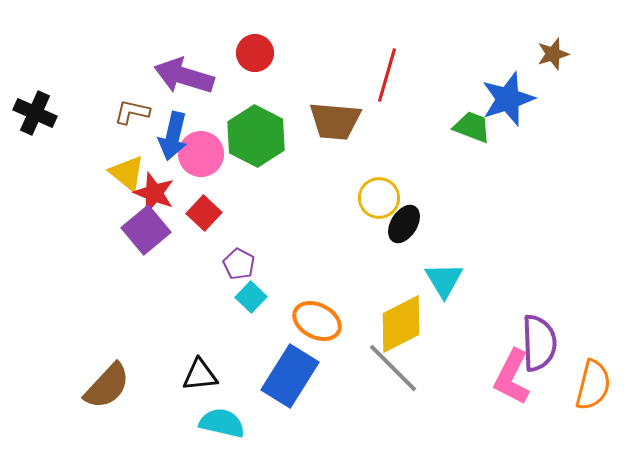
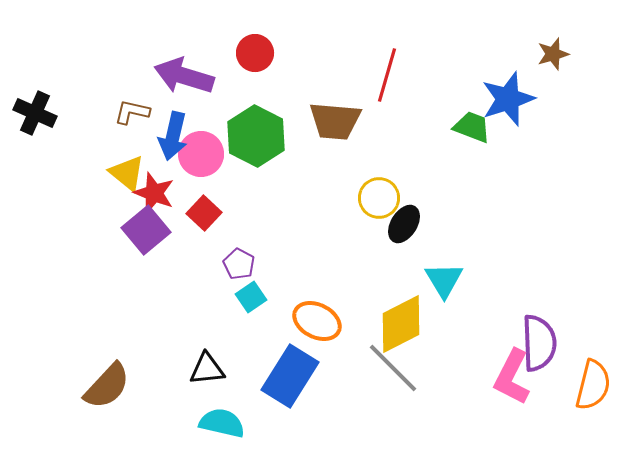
cyan square: rotated 12 degrees clockwise
black triangle: moved 7 px right, 6 px up
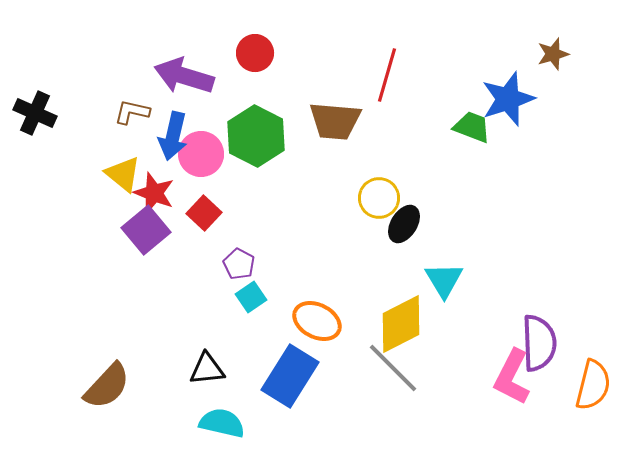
yellow triangle: moved 4 px left, 1 px down
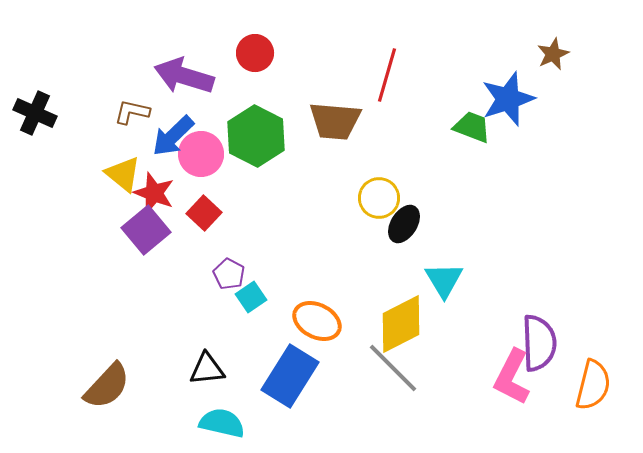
brown star: rotated 8 degrees counterclockwise
blue arrow: rotated 33 degrees clockwise
purple pentagon: moved 10 px left, 10 px down
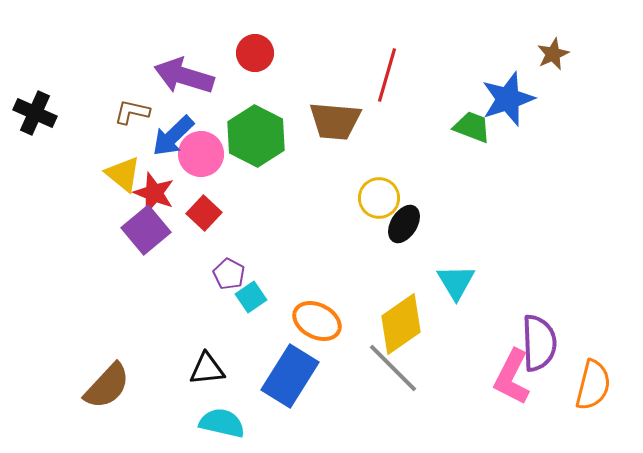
cyan triangle: moved 12 px right, 2 px down
yellow diamond: rotated 8 degrees counterclockwise
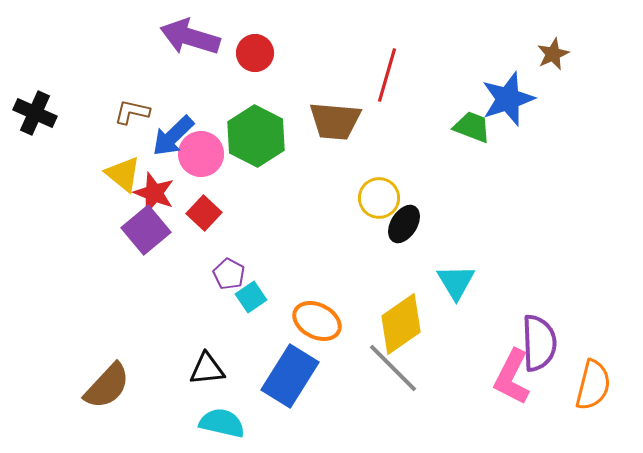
purple arrow: moved 6 px right, 39 px up
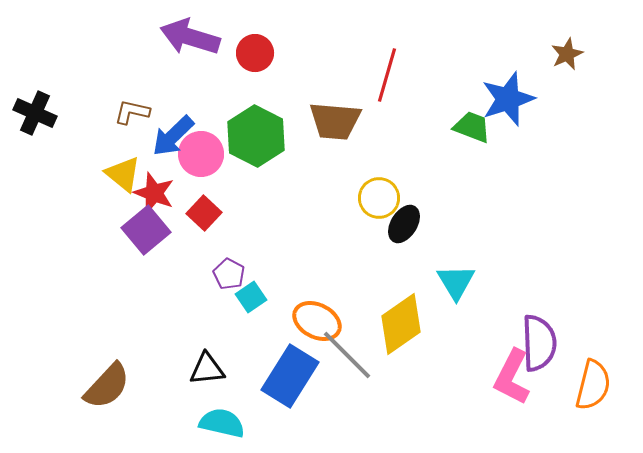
brown star: moved 14 px right
gray line: moved 46 px left, 13 px up
